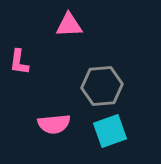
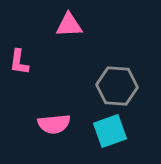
gray hexagon: moved 15 px right; rotated 9 degrees clockwise
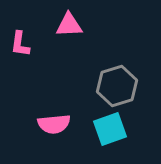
pink L-shape: moved 1 px right, 18 px up
gray hexagon: rotated 21 degrees counterclockwise
cyan square: moved 2 px up
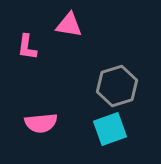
pink triangle: rotated 12 degrees clockwise
pink L-shape: moved 7 px right, 3 px down
pink semicircle: moved 13 px left, 1 px up
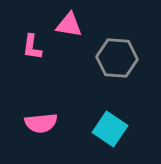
pink L-shape: moved 5 px right
gray hexagon: moved 28 px up; rotated 21 degrees clockwise
cyan square: rotated 36 degrees counterclockwise
